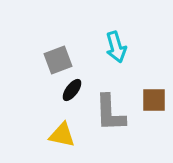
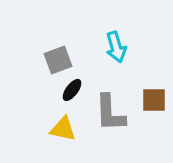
yellow triangle: moved 1 px right, 6 px up
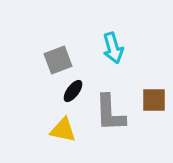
cyan arrow: moved 3 px left, 1 px down
black ellipse: moved 1 px right, 1 px down
yellow triangle: moved 1 px down
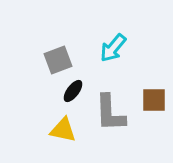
cyan arrow: rotated 56 degrees clockwise
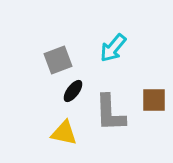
yellow triangle: moved 1 px right, 3 px down
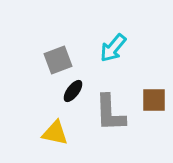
yellow triangle: moved 9 px left
